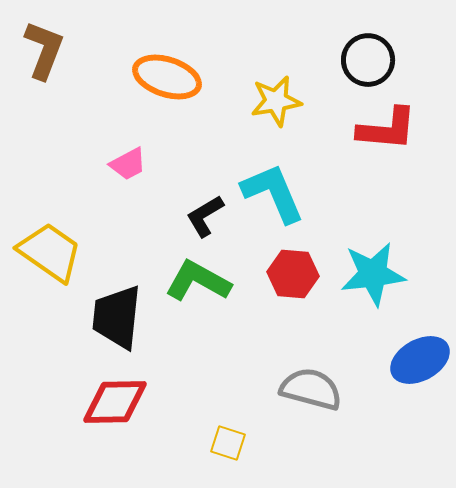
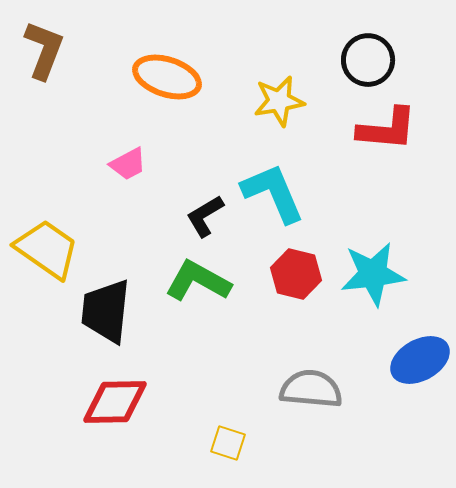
yellow star: moved 3 px right
yellow trapezoid: moved 3 px left, 3 px up
red hexagon: moved 3 px right; rotated 9 degrees clockwise
black trapezoid: moved 11 px left, 6 px up
gray semicircle: rotated 10 degrees counterclockwise
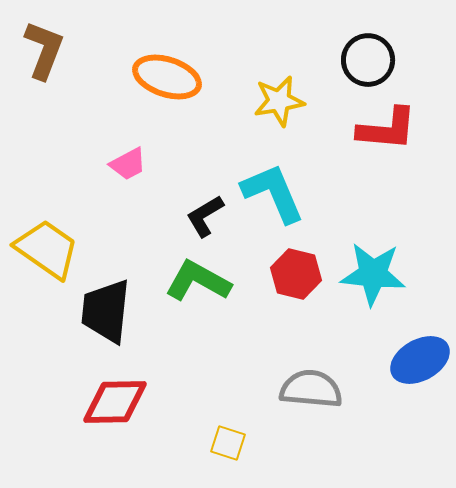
cyan star: rotated 12 degrees clockwise
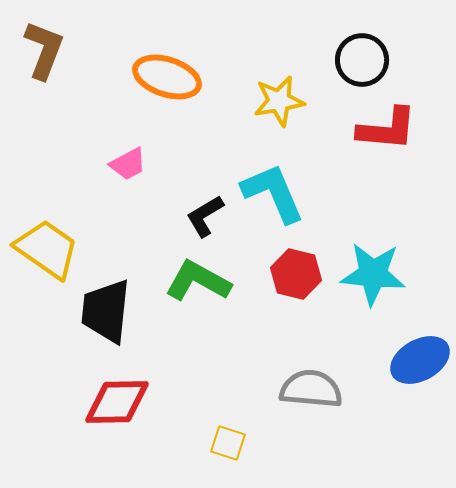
black circle: moved 6 px left
red diamond: moved 2 px right
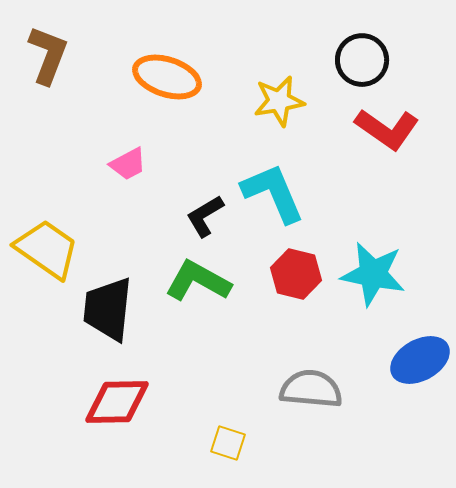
brown L-shape: moved 4 px right, 5 px down
red L-shape: rotated 30 degrees clockwise
cyan star: rotated 6 degrees clockwise
black trapezoid: moved 2 px right, 2 px up
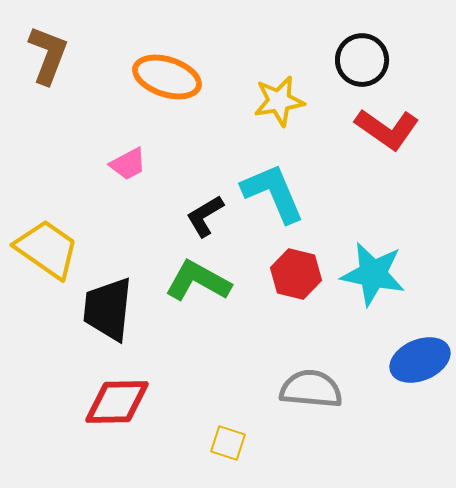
blue ellipse: rotated 6 degrees clockwise
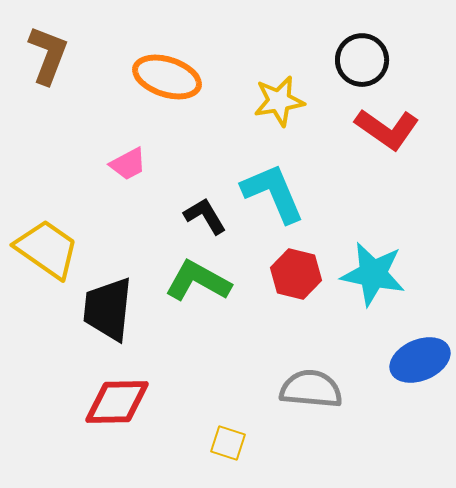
black L-shape: rotated 90 degrees clockwise
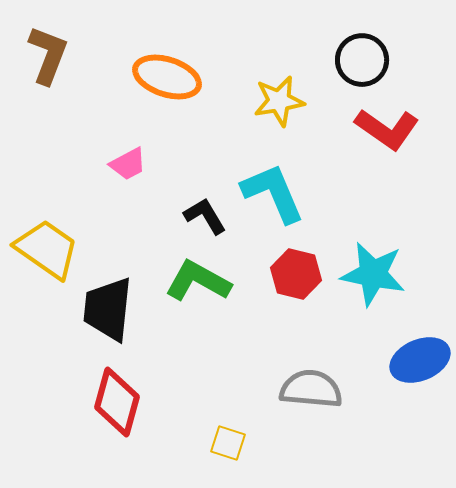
red diamond: rotated 74 degrees counterclockwise
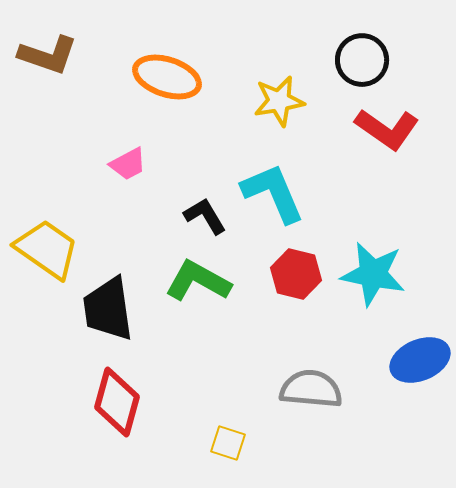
brown L-shape: rotated 88 degrees clockwise
black trapezoid: rotated 14 degrees counterclockwise
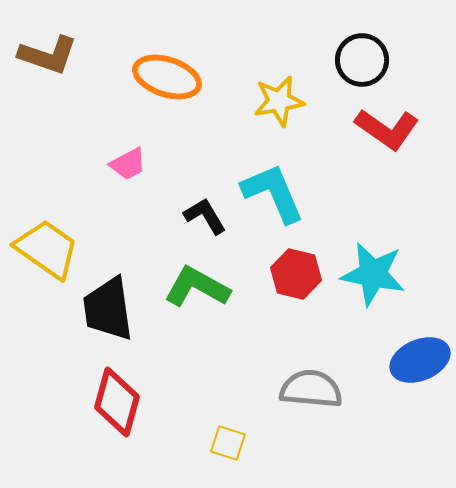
green L-shape: moved 1 px left, 6 px down
